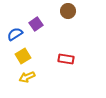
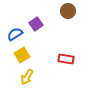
yellow square: moved 1 px left, 1 px up
yellow arrow: rotated 35 degrees counterclockwise
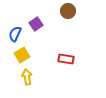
blue semicircle: rotated 35 degrees counterclockwise
yellow arrow: rotated 140 degrees clockwise
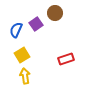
brown circle: moved 13 px left, 2 px down
blue semicircle: moved 1 px right, 4 px up
red rectangle: rotated 28 degrees counterclockwise
yellow arrow: moved 2 px left, 1 px up
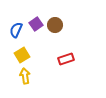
brown circle: moved 12 px down
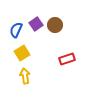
yellow square: moved 2 px up
red rectangle: moved 1 px right
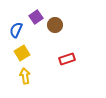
purple square: moved 7 px up
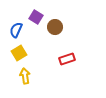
purple square: rotated 24 degrees counterclockwise
brown circle: moved 2 px down
yellow square: moved 3 px left
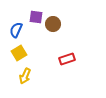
purple square: rotated 24 degrees counterclockwise
brown circle: moved 2 px left, 3 px up
yellow arrow: rotated 147 degrees counterclockwise
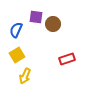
yellow square: moved 2 px left, 2 px down
